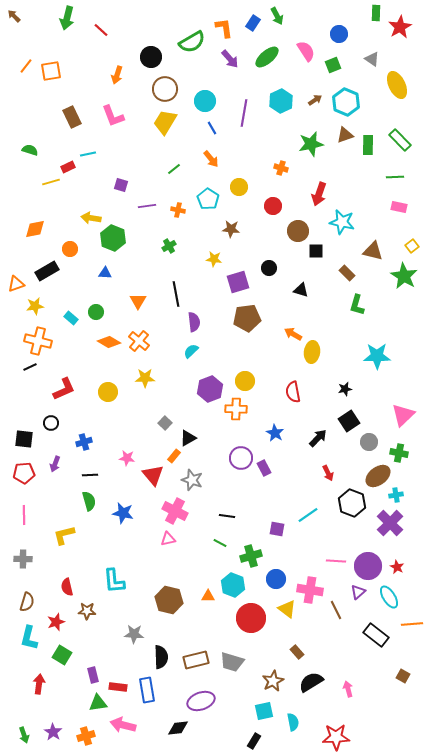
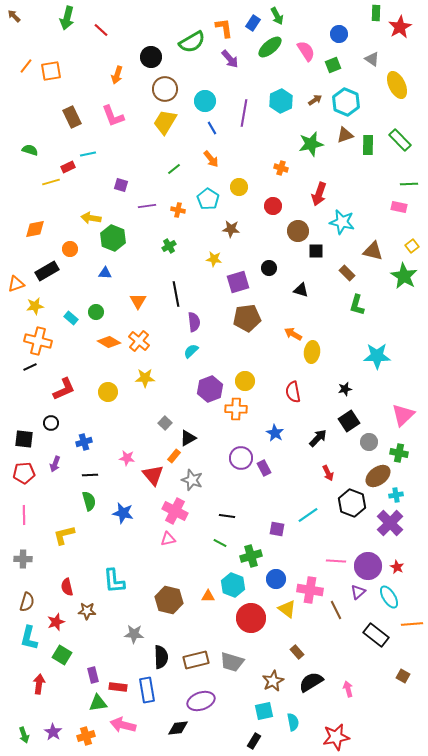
green ellipse at (267, 57): moved 3 px right, 10 px up
green line at (395, 177): moved 14 px right, 7 px down
red star at (336, 737): rotated 8 degrees counterclockwise
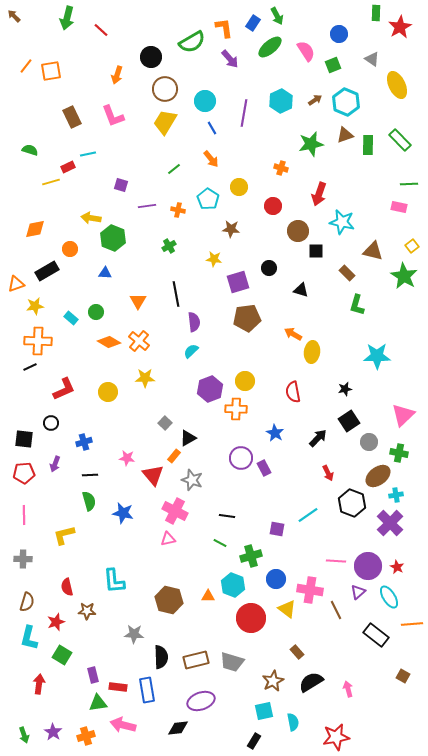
orange cross at (38, 341): rotated 12 degrees counterclockwise
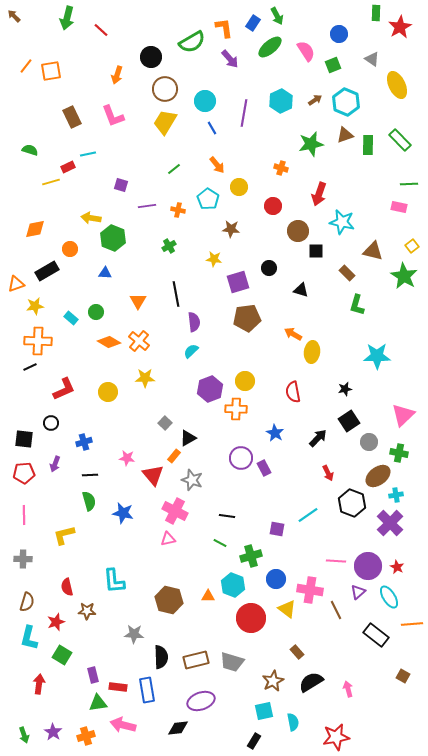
orange arrow at (211, 159): moved 6 px right, 6 px down
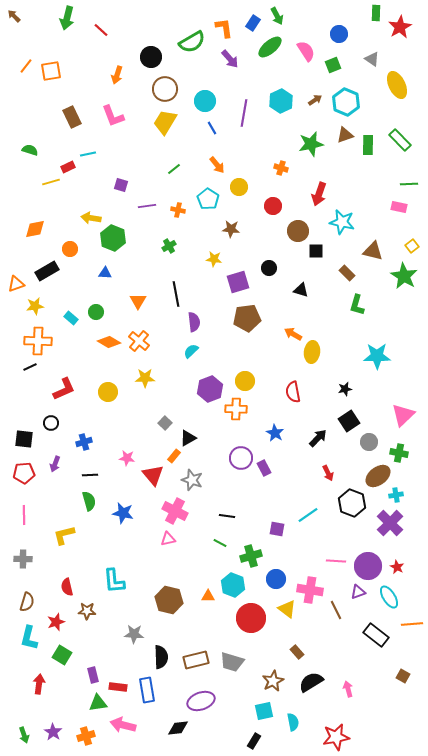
purple triangle at (358, 592): rotated 21 degrees clockwise
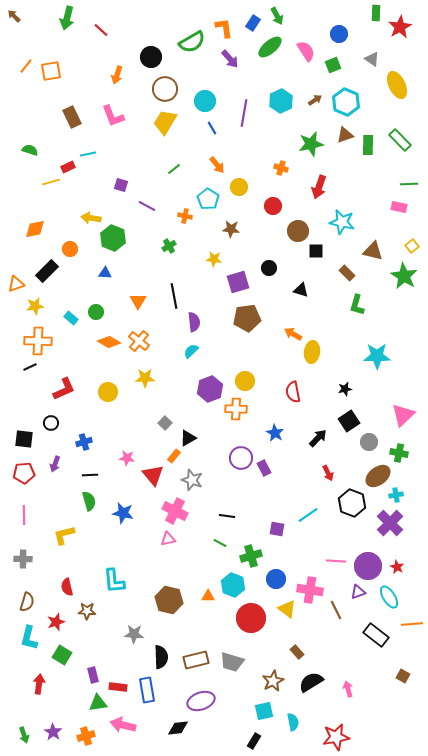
red arrow at (319, 194): moved 7 px up
purple line at (147, 206): rotated 36 degrees clockwise
orange cross at (178, 210): moved 7 px right, 6 px down
black rectangle at (47, 271): rotated 15 degrees counterclockwise
black line at (176, 294): moved 2 px left, 2 px down
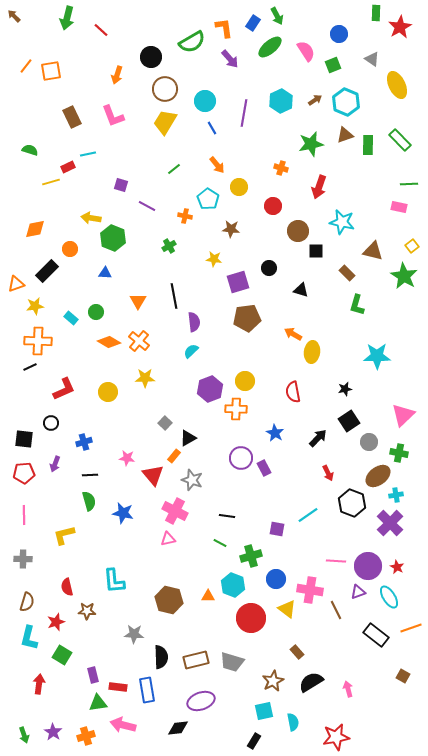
orange line at (412, 624): moved 1 px left, 4 px down; rotated 15 degrees counterclockwise
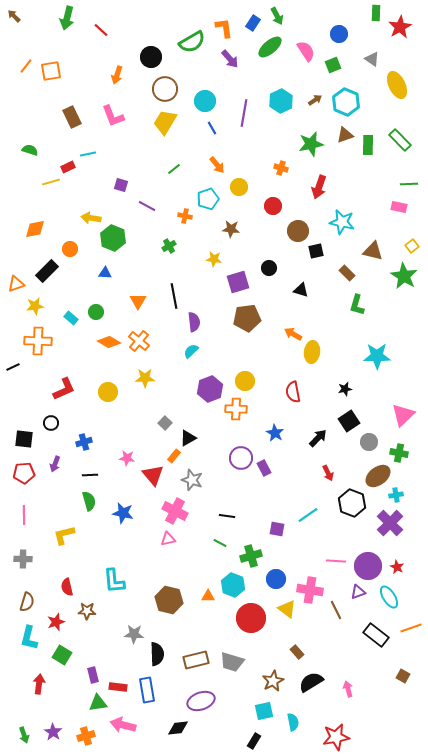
cyan pentagon at (208, 199): rotated 20 degrees clockwise
black square at (316, 251): rotated 14 degrees counterclockwise
black line at (30, 367): moved 17 px left
black semicircle at (161, 657): moved 4 px left, 3 px up
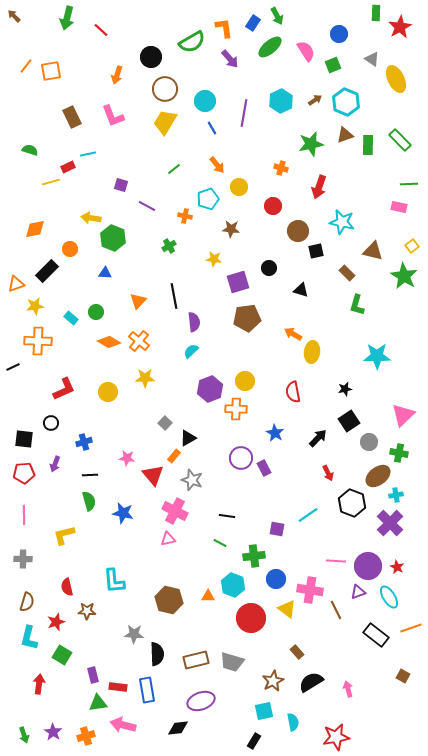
yellow ellipse at (397, 85): moved 1 px left, 6 px up
orange triangle at (138, 301): rotated 12 degrees clockwise
green cross at (251, 556): moved 3 px right; rotated 10 degrees clockwise
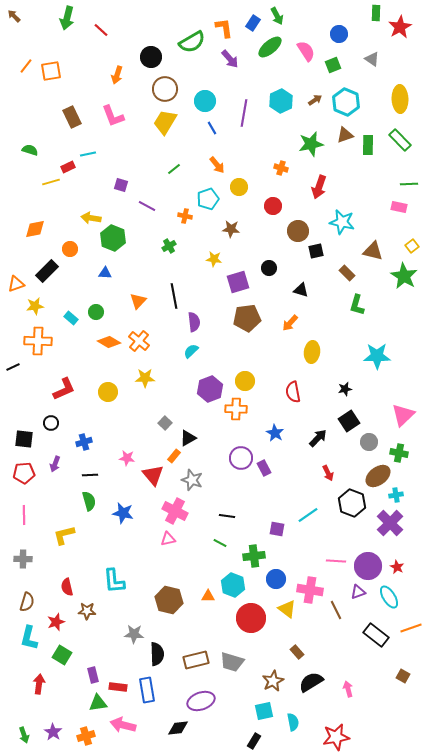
yellow ellipse at (396, 79): moved 4 px right, 20 px down; rotated 24 degrees clockwise
orange arrow at (293, 334): moved 3 px left, 11 px up; rotated 78 degrees counterclockwise
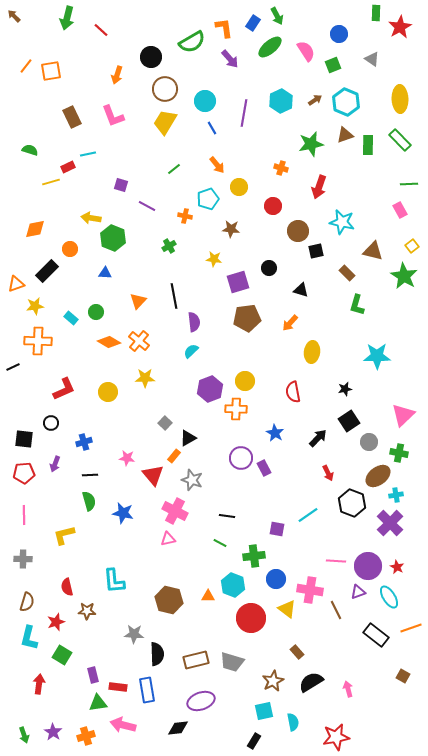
pink rectangle at (399, 207): moved 1 px right, 3 px down; rotated 49 degrees clockwise
